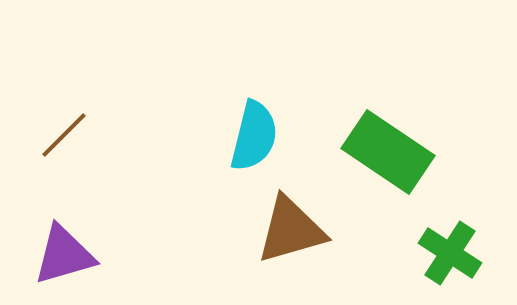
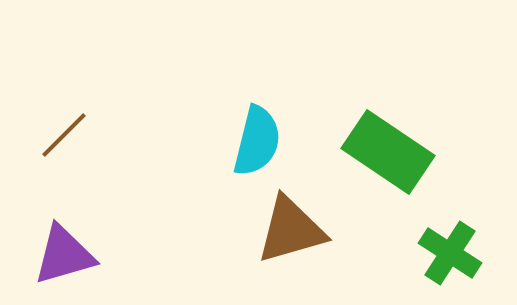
cyan semicircle: moved 3 px right, 5 px down
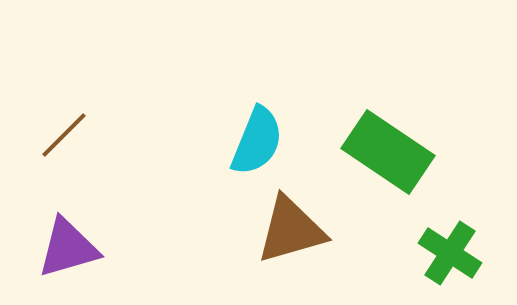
cyan semicircle: rotated 8 degrees clockwise
purple triangle: moved 4 px right, 7 px up
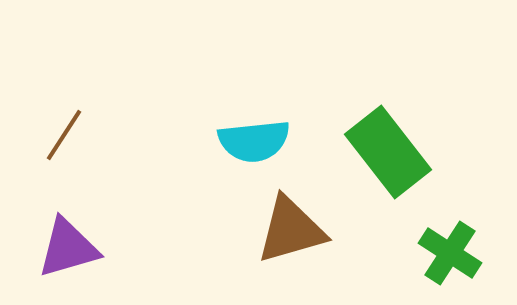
brown line: rotated 12 degrees counterclockwise
cyan semicircle: moved 3 px left; rotated 62 degrees clockwise
green rectangle: rotated 18 degrees clockwise
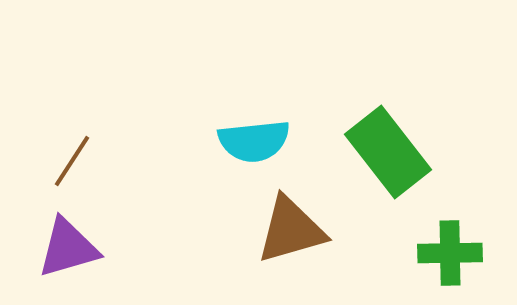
brown line: moved 8 px right, 26 px down
green cross: rotated 34 degrees counterclockwise
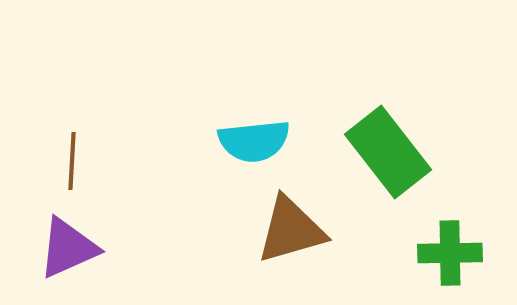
brown line: rotated 30 degrees counterclockwise
purple triangle: rotated 8 degrees counterclockwise
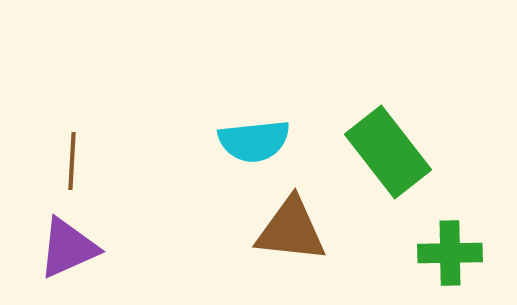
brown triangle: rotated 22 degrees clockwise
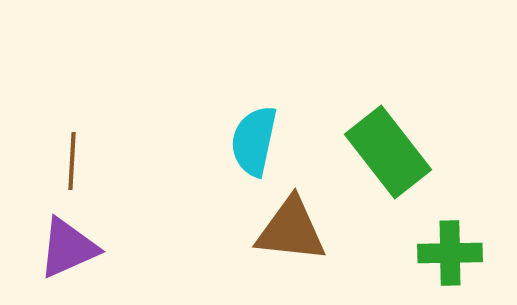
cyan semicircle: rotated 108 degrees clockwise
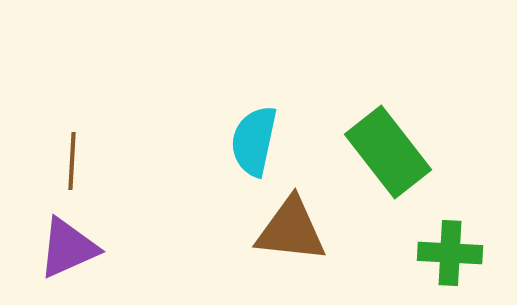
green cross: rotated 4 degrees clockwise
